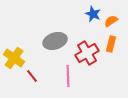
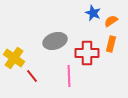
blue star: moved 1 px up
red cross: rotated 30 degrees clockwise
pink line: moved 1 px right
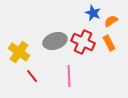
orange rectangle: moved 2 px left, 1 px up; rotated 42 degrees counterclockwise
red cross: moved 4 px left, 11 px up; rotated 25 degrees clockwise
yellow cross: moved 5 px right, 6 px up
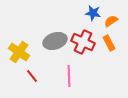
blue star: rotated 14 degrees counterclockwise
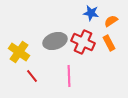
blue star: moved 2 px left
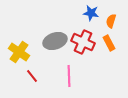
orange semicircle: rotated 40 degrees counterclockwise
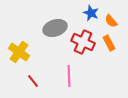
blue star: rotated 14 degrees clockwise
orange semicircle: rotated 56 degrees counterclockwise
gray ellipse: moved 13 px up
red line: moved 1 px right, 5 px down
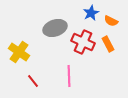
blue star: rotated 21 degrees clockwise
orange semicircle: rotated 24 degrees counterclockwise
orange rectangle: moved 1 px left, 1 px down
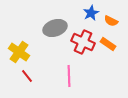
orange rectangle: rotated 28 degrees counterclockwise
red line: moved 6 px left, 5 px up
